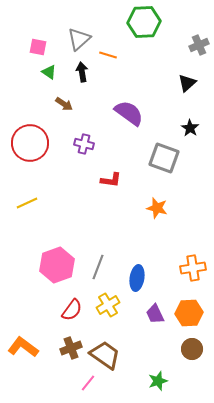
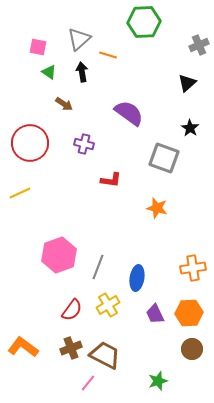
yellow line: moved 7 px left, 10 px up
pink hexagon: moved 2 px right, 10 px up
brown trapezoid: rotated 8 degrees counterclockwise
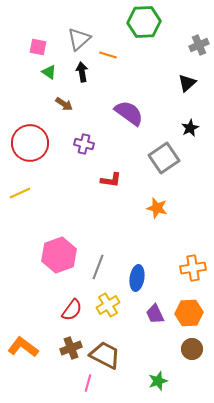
black star: rotated 12 degrees clockwise
gray square: rotated 36 degrees clockwise
pink line: rotated 24 degrees counterclockwise
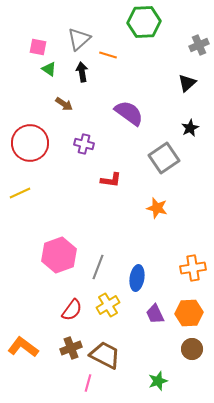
green triangle: moved 3 px up
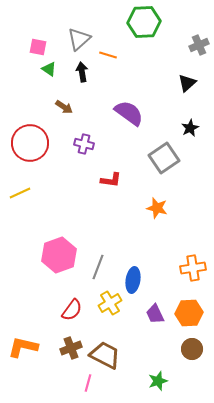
brown arrow: moved 3 px down
blue ellipse: moved 4 px left, 2 px down
yellow cross: moved 2 px right, 2 px up
orange L-shape: rotated 24 degrees counterclockwise
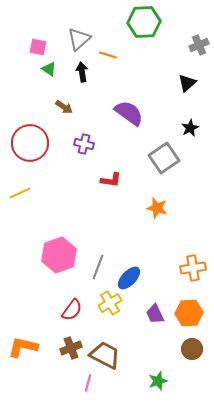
blue ellipse: moved 4 px left, 2 px up; rotated 35 degrees clockwise
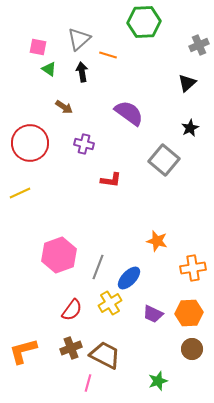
gray square: moved 2 px down; rotated 16 degrees counterclockwise
orange star: moved 33 px down
purple trapezoid: moved 2 px left; rotated 40 degrees counterclockwise
orange L-shape: moved 4 px down; rotated 28 degrees counterclockwise
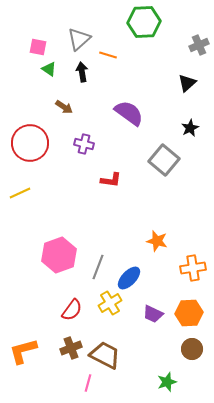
green star: moved 9 px right, 1 px down
